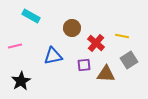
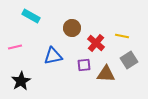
pink line: moved 1 px down
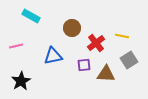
red cross: rotated 12 degrees clockwise
pink line: moved 1 px right, 1 px up
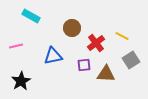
yellow line: rotated 16 degrees clockwise
gray square: moved 2 px right
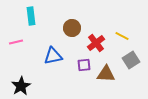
cyan rectangle: rotated 54 degrees clockwise
pink line: moved 4 px up
black star: moved 5 px down
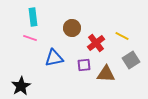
cyan rectangle: moved 2 px right, 1 px down
pink line: moved 14 px right, 4 px up; rotated 32 degrees clockwise
blue triangle: moved 1 px right, 2 px down
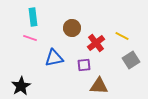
brown triangle: moved 7 px left, 12 px down
